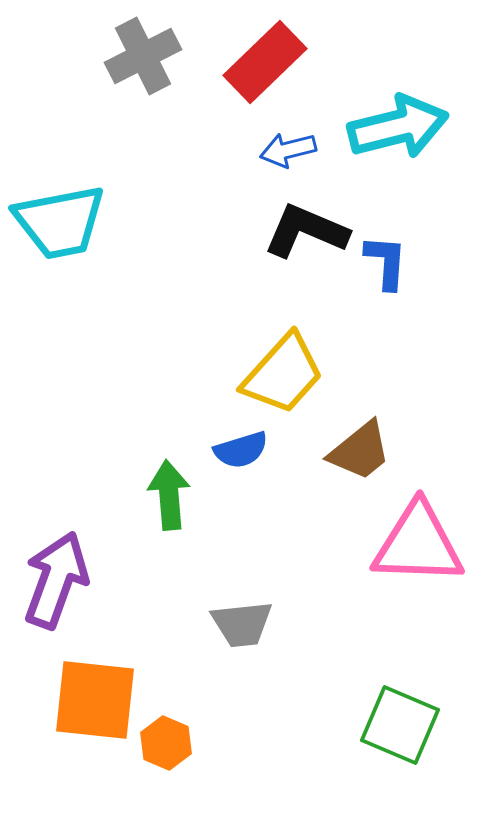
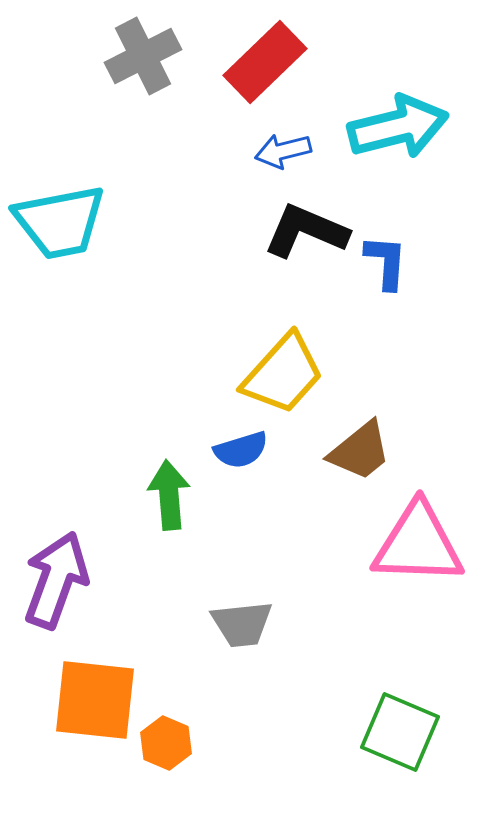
blue arrow: moved 5 px left, 1 px down
green square: moved 7 px down
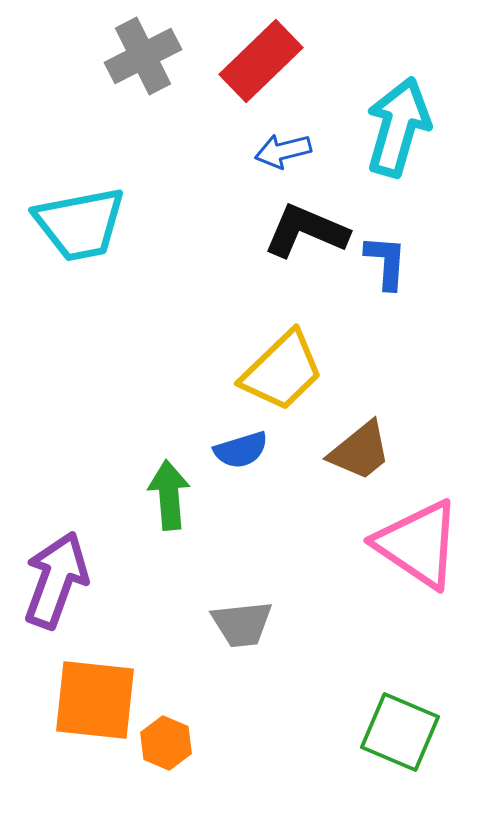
red rectangle: moved 4 px left, 1 px up
cyan arrow: rotated 60 degrees counterclockwise
cyan trapezoid: moved 20 px right, 2 px down
yellow trapezoid: moved 1 px left, 3 px up; rotated 4 degrees clockwise
pink triangle: rotated 32 degrees clockwise
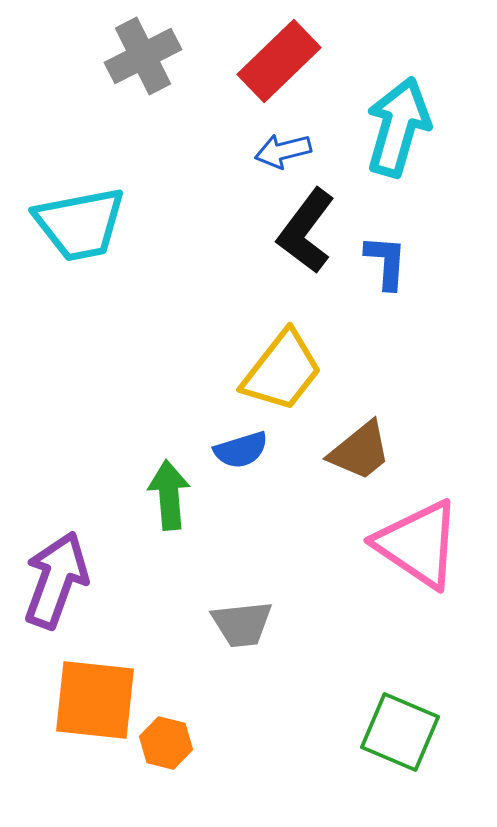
red rectangle: moved 18 px right
black L-shape: rotated 76 degrees counterclockwise
yellow trapezoid: rotated 8 degrees counterclockwise
orange hexagon: rotated 9 degrees counterclockwise
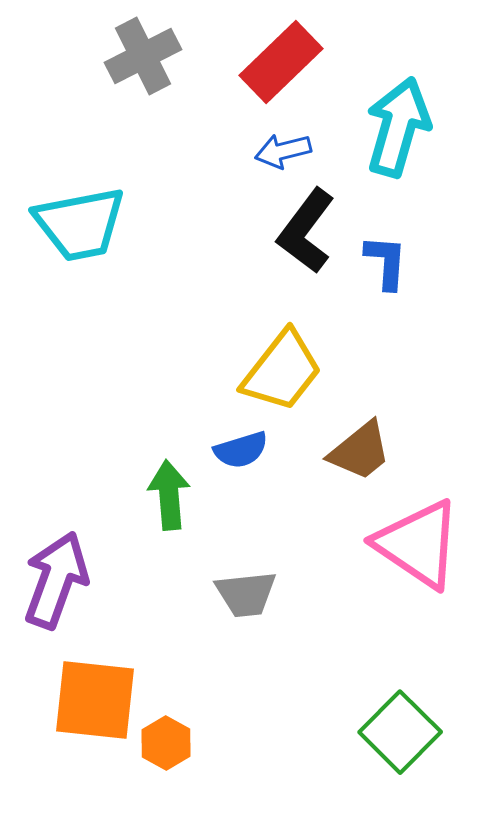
red rectangle: moved 2 px right, 1 px down
gray trapezoid: moved 4 px right, 30 px up
green square: rotated 22 degrees clockwise
orange hexagon: rotated 15 degrees clockwise
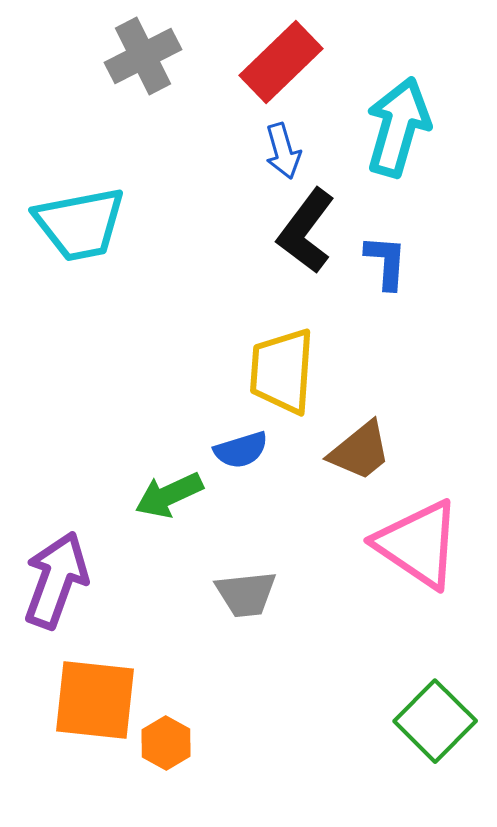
blue arrow: rotated 92 degrees counterclockwise
yellow trapezoid: rotated 146 degrees clockwise
green arrow: rotated 110 degrees counterclockwise
green square: moved 35 px right, 11 px up
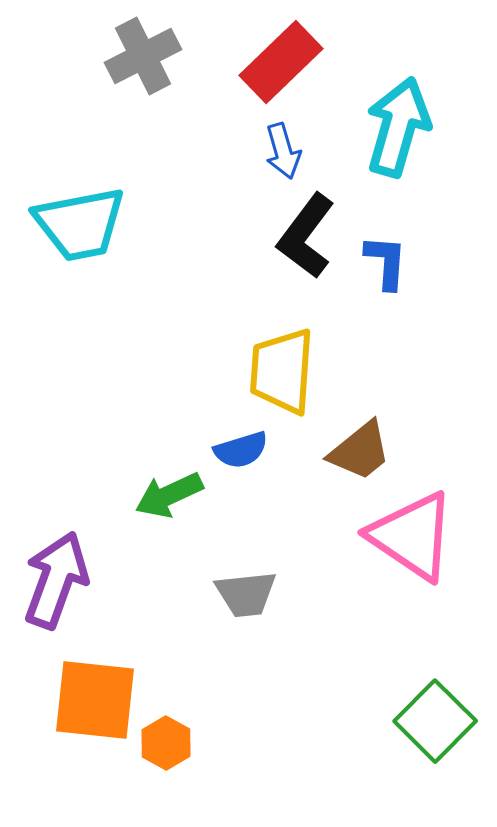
black L-shape: moved 5 px down
pink triangle: moved 6 px left, 8 px up
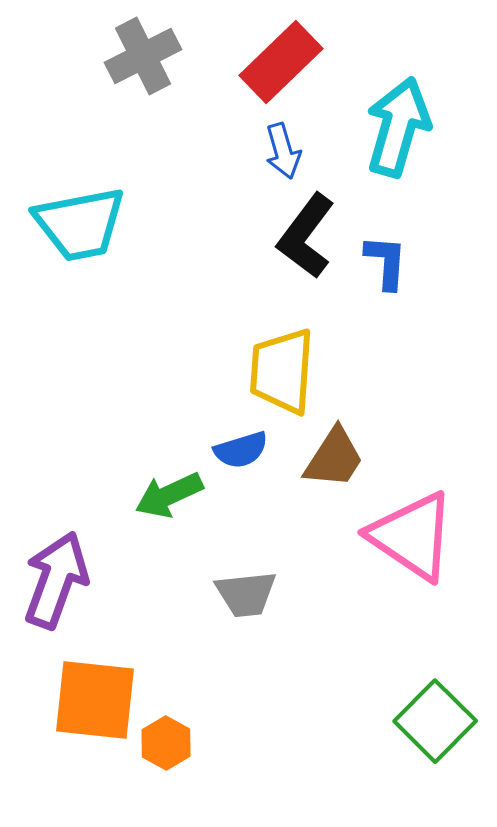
brown trapezoid: moved 26 px left, 7 px down; rotated 18 degrees counterclockwise
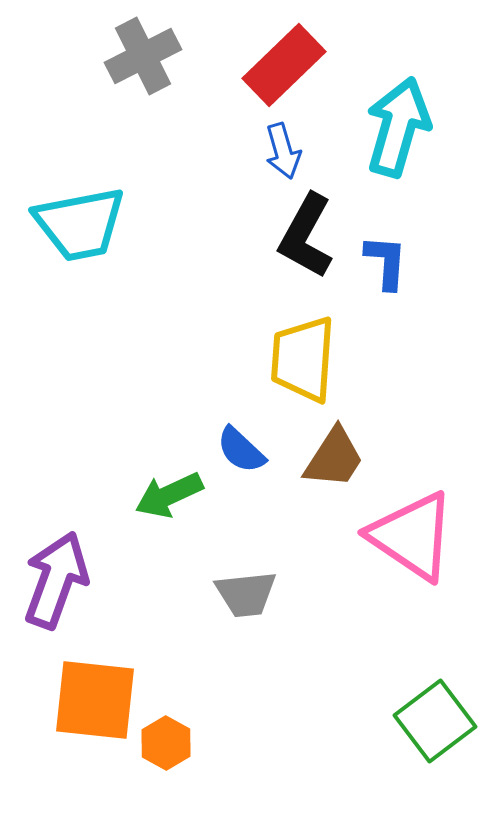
red rectangle: moved 3 px right, 3 px down
black L-shape: rotated 8 degrees counterclockwise
yellow trapezoid: moved 21 px right, 12 px up
blue semicircle: rotated 60 degrees clockwise
green square: rotated 8 degrees clockwise
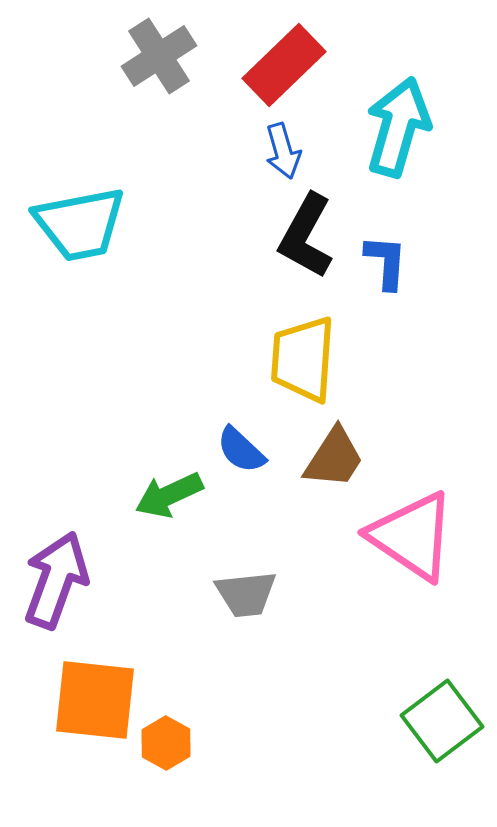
gray cross: moved 16 px right; rotated 6 degrees counterclockwise
green square: moved 7 px right
